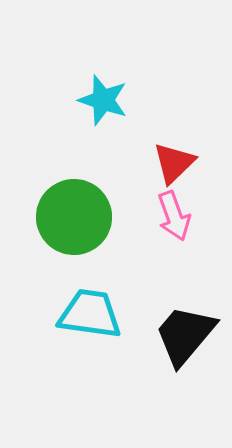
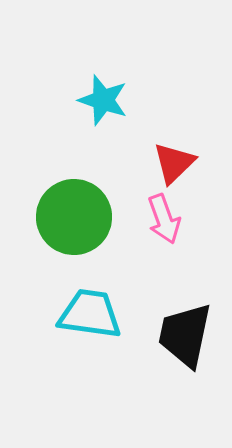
pink arrow: moved 10 px left, 3 px down
black trapezoid: rotated 28 degrees counterclockwise
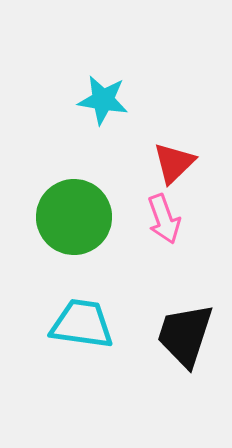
cyan star: rotated 9 degrees counterclockwise
cyan trapezoid: moved 8 px left, 10 px down
black trapezoid: rotated 6 degrees clockwise
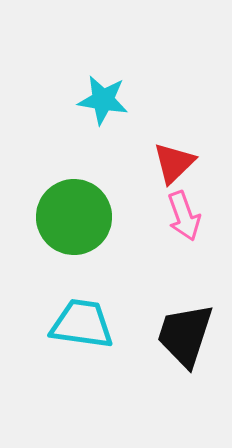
pink arrow: moved 20 px right, 3 px up
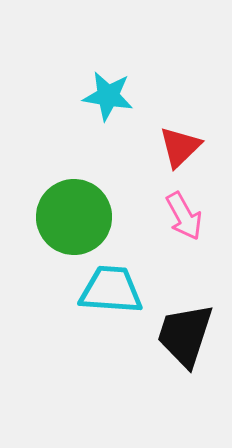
cyan star: moved 5 px right, 4 px up
red triangle: moved 6 px right, 16 px up
pink arrow: rotated 9 degrees counterclockwise
cyan trapezoid: moved 29 px right, 34 px up; rotated 4 degrees counterclockwise
